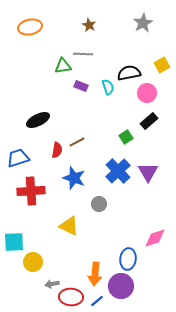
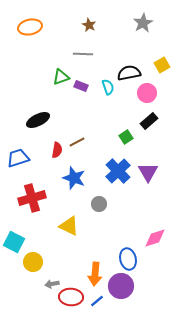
green triangle: moved 2 px left, 11 px down; rotated 12 degrees counterclockwise
red cross: moved 1 px right, 7 px down; rotated 12 degrees counterclockwise
cyan square: rotated 30 degrees clockwise
blue ellipse: rotated 20 degrees counterclockwise
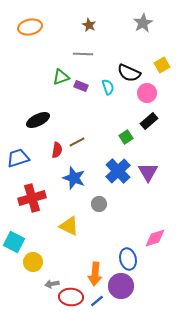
black semicircle: rotated 145 degrees counterclockwise
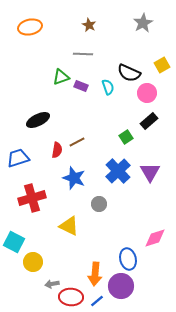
purple triangle: moved 2 px right
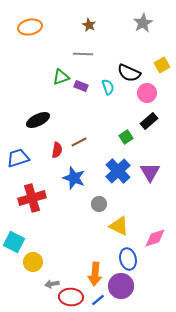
brown line: moved 2 px right
yellow triangle: moved 50 px right
blue line: moved 1 px right, 1 px up
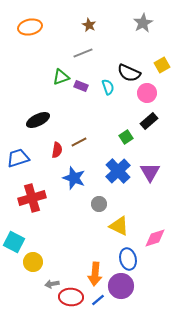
gray line: moved 1 px up; rotated 24 degrees counterclockwise
